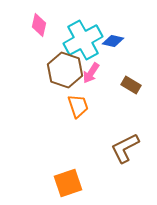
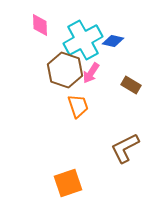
pink diamond: moved 1 px right; rotated 15 degrees counterclockwise
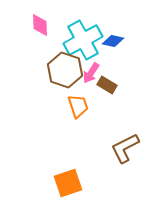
brown rectangle: moved 24 px left
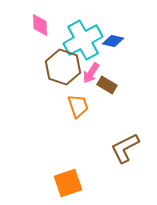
brown hexagon: moved 2 px left, 3 px up
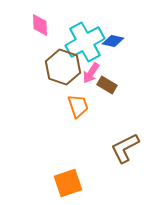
cyan cross: moved 2 px right, 2 px down
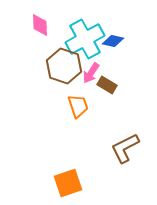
cyan cross: moved 3 px up
brown hexagon: moved 1 px right, 1 px up
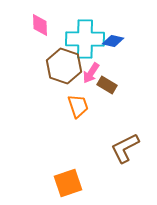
cyan cross: rotated 30 degrees clockwise
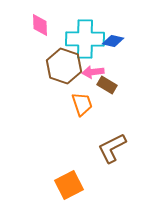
pink arrow: moved 2 px right, 1 px up; rotated 50 degrees clockwise
orange trapezoid: moved 4 px right, 2 px up
brown L-shape: moved 13 px left
orange square: moved 1 px right, 2 px down; rotated 8 degrees counterclockwise
